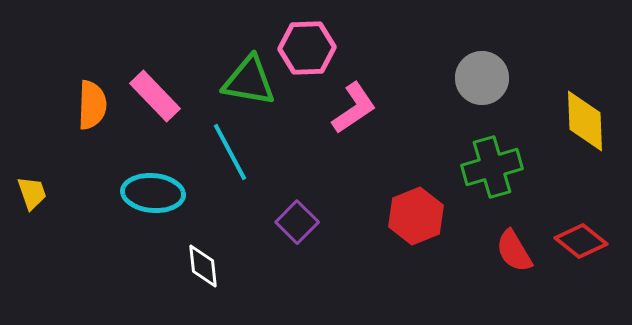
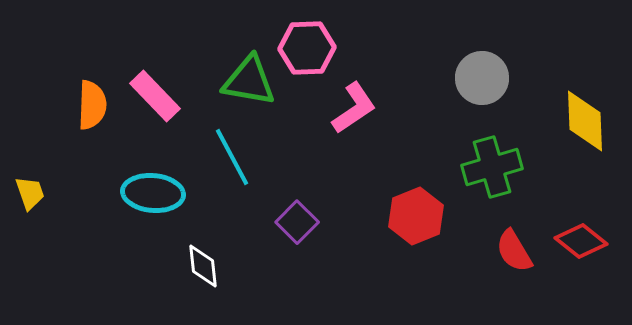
cyan line: moved 2 px right, 5 px down
yellow trapezoid: moved 2 px left
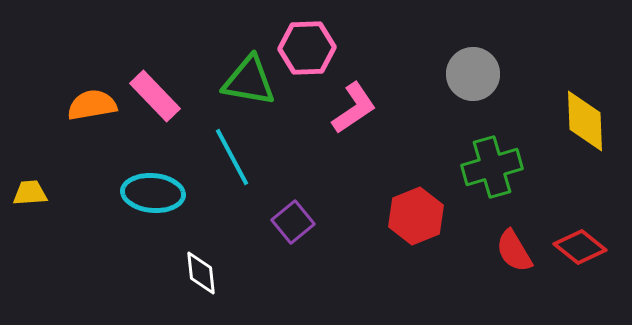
gray circle: moved 9 px left, 4 px up
orange semicircle: rotated 102 degrees counterclockwise
yellow trapezoid: rotated 75 degrees counterclockwise
purple square: moved 4 px left; rotated 6 degrees clockwise
red diamond: moved 1 px left, 6 px down
white diamond: moved 2 px left, 7 px down
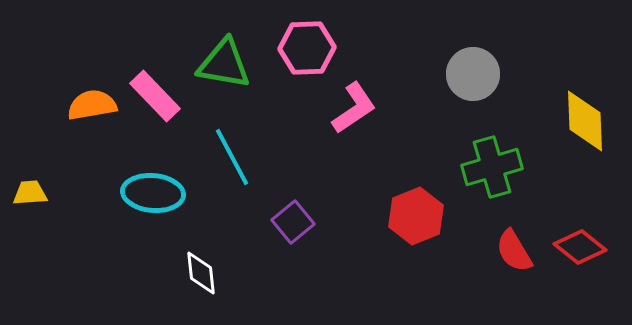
green triangle: moved 25 px left, 17 px up
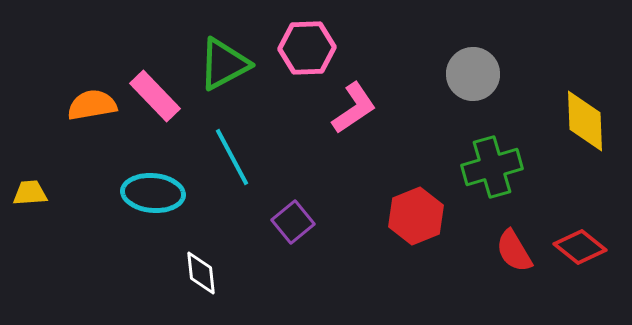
green triangle: rotated 38 degrees counterclockwise
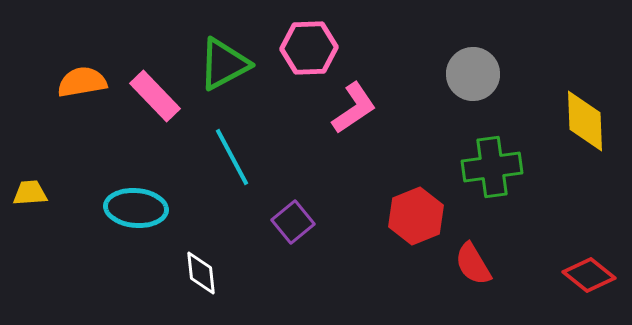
pink hexagon: moved 2 px right
orange semicircle: moved 10 px left, 23 px up
green cross: rotated 8 degrees clockwise
cyan ellipse: moved 17 px left, 15 px down
red diamond: moved 9 px right, 28 px down
red semicircle: moved 41 px left, 13 px down
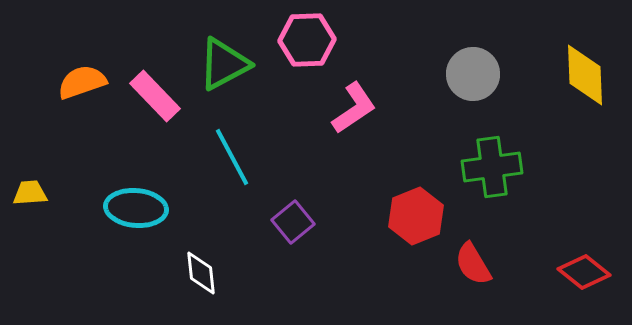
pink hexagon: moved 2 px left, 8 px up
orange semicircle: rotated 9 degrees counterclockwise
yellow diamond: moved 46 px up
red diamond: moved 5 px left, 3 px up
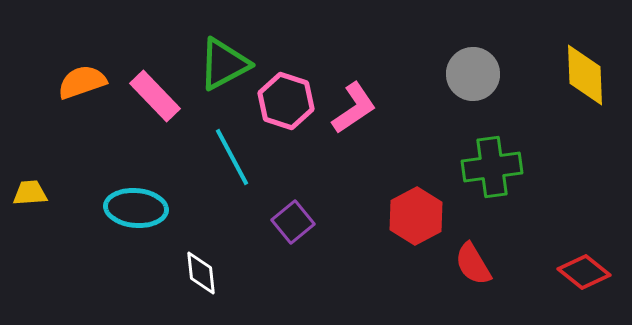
pink hexagon: moved 21 px left, 61 px down; rotated 20 degrees clockwise
red hexagon: rotated 6 degrees counterclockwise
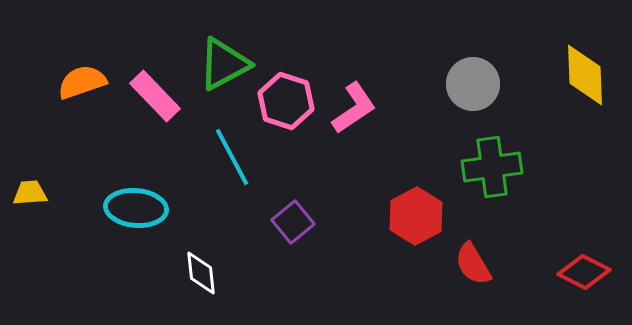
gray circle: moved 10 px down
red diamond: rotated 12 degrees counterclockwise
